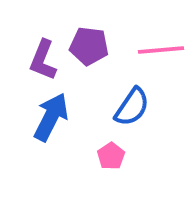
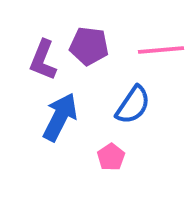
blue semicircle: moved 1 px right, 2 px up
blue arrow: moved 9 px right
pink pentagon: moved 1 px down
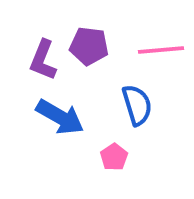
blue semicircle: moved 4 px right; rotated 51 degrees counterclockwise
blue arrow: rotated 93 degrees clockwise
pink pentagon: moved 3 px right
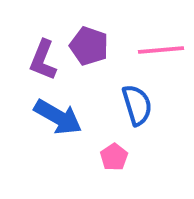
purple pentagon: rotated 12 degrees clockwise
blue arrow: moved 2 px left
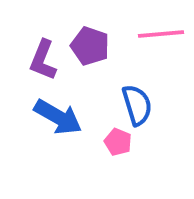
purple pentagon: moved 1 px right
pink line: moved 16 px up
pink pentagon: moved 4 px right, 15 px up; rotated 16 degrees counterclockwise
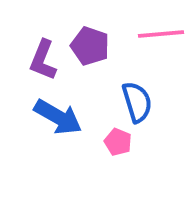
blue semicircle: moved 3 px up
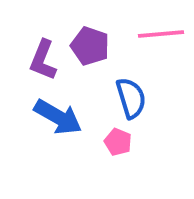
blue semicircle: moved 6 px left, 4 px up
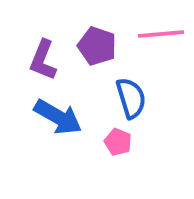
purple pentagon: moved 7 px right
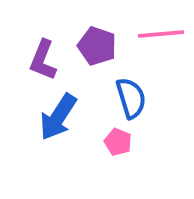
blue arrow: rotated 93 degrees clockwise
